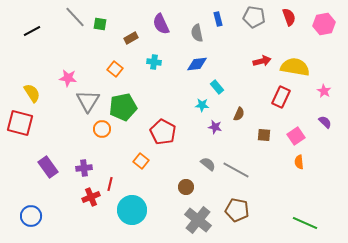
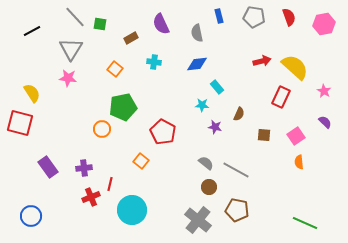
blue rectangle at (218, 19): moved 1 px right, 3 px up
yellow semicircle at (295, 67): rotated 32 degrees clockwise
gray triangle at (88, 101): moved 17 px left, 52 px up
gray semicircle at (208, 164): moved 2 px left, 1 px up
brown circle at (186, 187): moved 23 px right
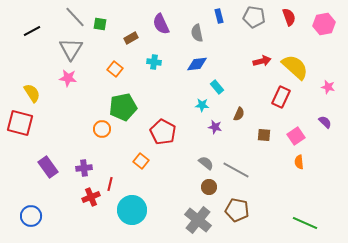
pink star at (324, 91): moved 4 px right, 4 px up; rotated 16 degrees counterclockwise
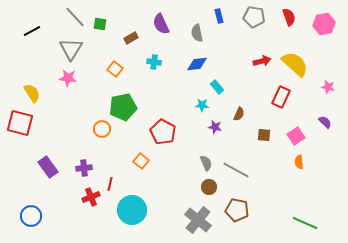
yellow semicircle at (295, 67): moved 3 px up
gray semicircle at (206, 163): rotated 28 degrees clockwise
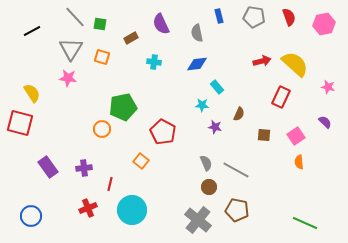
orange square at (115, 69): moved 13 px left, 12 px up; rotated 21 degrees counterclockwise
red cross at (91, 197): moved 3 px left, 11 px down
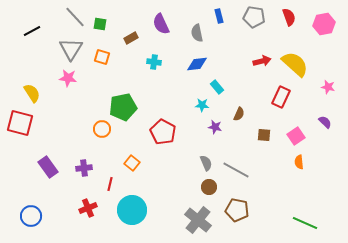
orange square at (141, 161): moved 9 px left, 2 px down
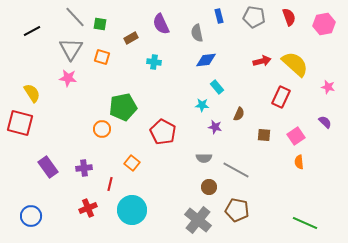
blue diamond at (197, 64): moved 9 px right, 4 px up
gray semicircle at (206, 163): moved 2 px left, 5 px up; rotated 112 degrees clockwise
